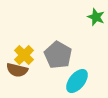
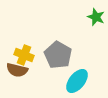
yellow cross: rotated 24 degrees counterclockwise
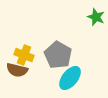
cyan ellipse: moved 7 px left, 3 px up
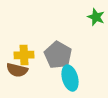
yellow cross: rotated 24 degrees counterclockwise
cyan ellipse: rotated 55 degrees counterclockwise
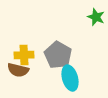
brown semicircle: moved 1 px right
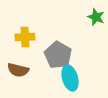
yellow cross: moved 1 px right, 18 px up
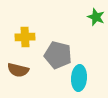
gray pentagon: rotated 16 degrees counterclockwise
cyan ellipse: moved 9 px right; rotated 20 degrees clockwise
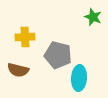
green star: moved 3 px left
